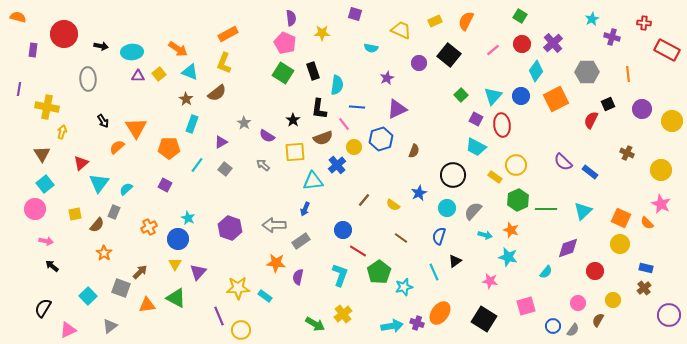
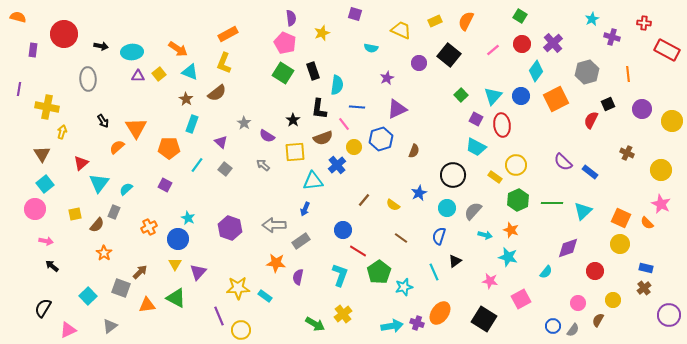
yellow star at (322, 33): rotated 21 degrees counterclockwise
gray hexagon at (587, 72): rotated 15 degrees counterclockwise
purple triangle at (221, 142): rotated 48 degrees counterclockwise
green line at (546, 209): moved 6 px right, 6 px up
pink square at (526, 306): moved 5 px left, 7 px up; rotated 12 degrees counterclockwise
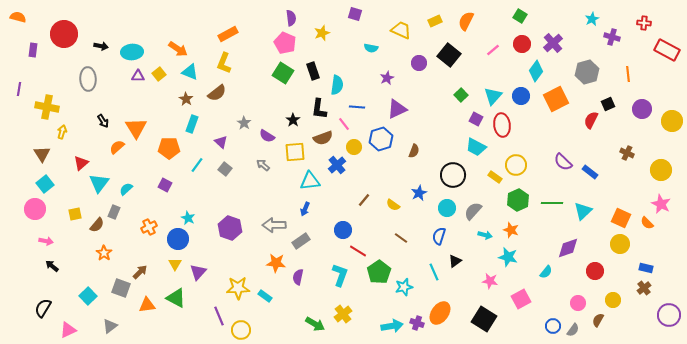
cyan triangle at (313, 181): moved 3 px left
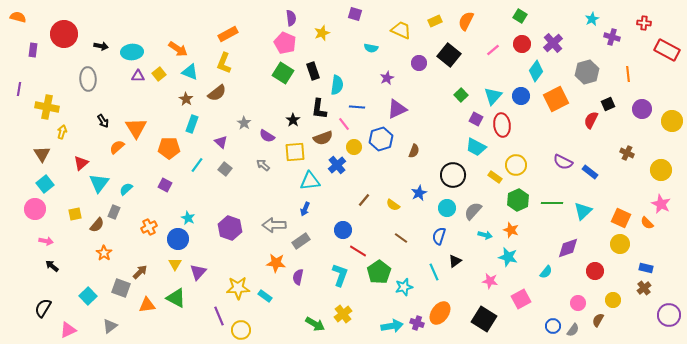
purple semicircle at (563, 162): rotated 18 degrees counterclockwise
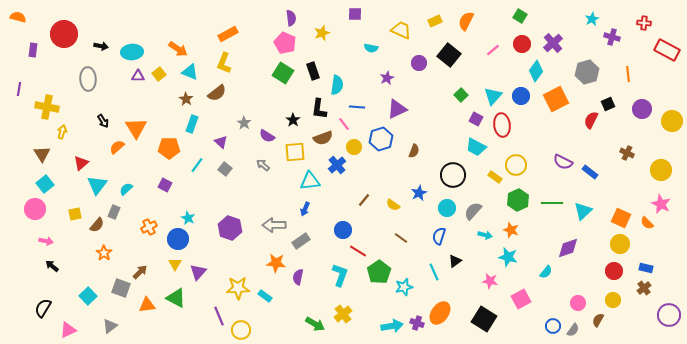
purple square at (355, 14): rotated 16 degrees counterclockwise
cyan triangle at (99, 183): moved 2 px left, 2 px down
red circle at (595, 271): moved 19 px right
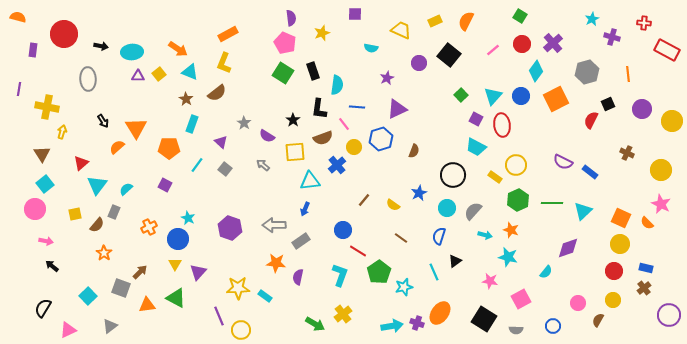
gray semicircle at (573, 330): moved 57 px left; rotated 56 degrees clockwise
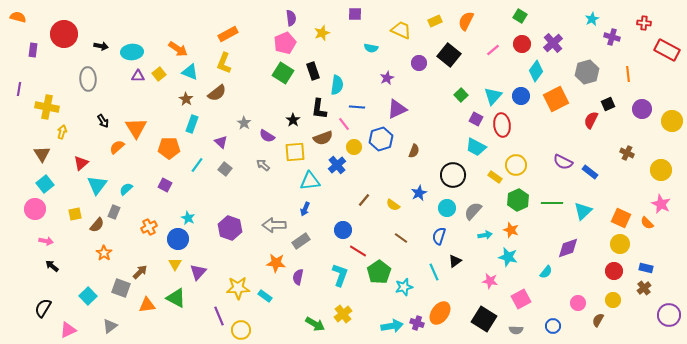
pink pentagon at (285, 43): rotated 25 degrees clockwise
cyan arrow at (485, 235): rotated 24 degrees counterclockwise
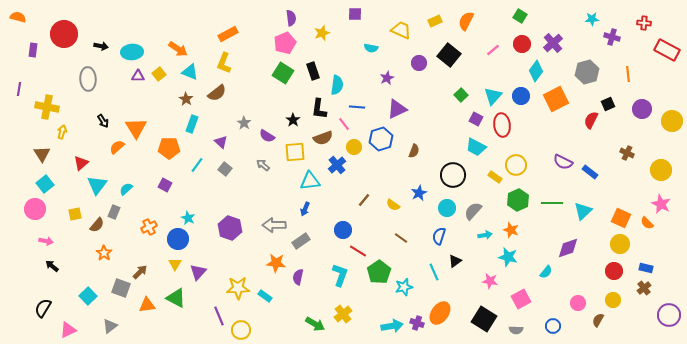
cyan star at (592, 19): rotated 24 degrees clockwise
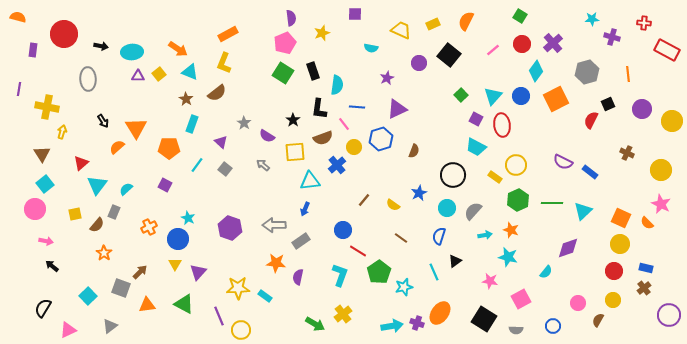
yellow rectangle at (435, 21): moved 2 px left, 3 px down
green triangle at (176, 298): moved 8 px right, 6 px down
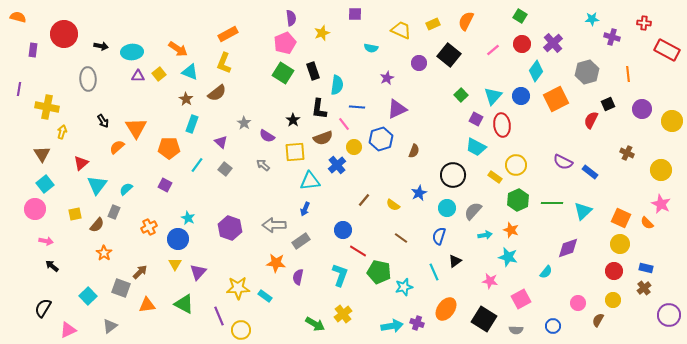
green pentagon at (379, 272): rotated 25 degrees counterclockwise
orange ellipse at (440, 313): moved 6 px right, 4 px up
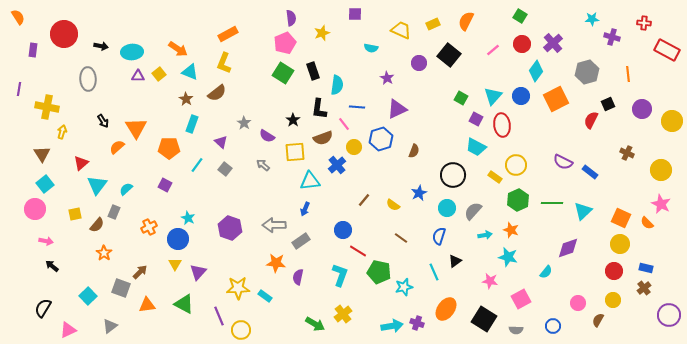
orange semicircle at (18, 17): rotated 42 degrees clockwise
purple star at (387, 78): rotated 16 degrees counterclockwise
green square at (461, 95): moved 3 px down; rotated 16 degrees counterclockwise
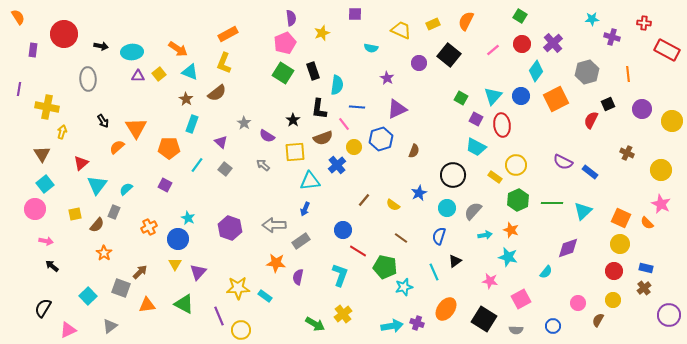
green pentagon at (379, 272): moved 6 px right, 5 px up
